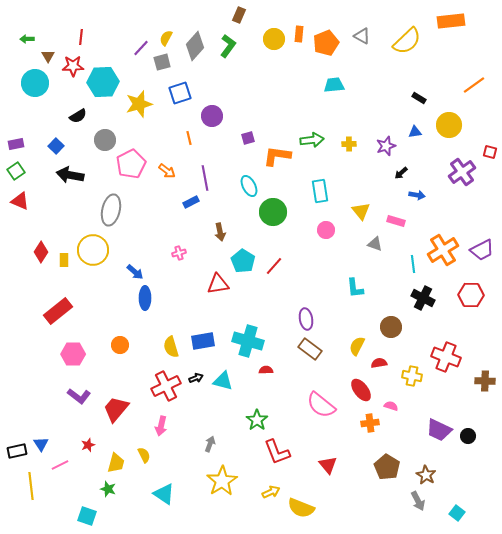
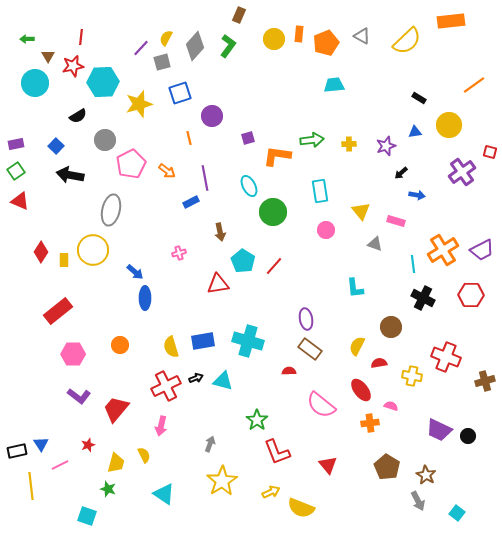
red star at (73, 66): rotated 10 degrees counterclockwise
red semicircle at (266, 370): moved 23 px right, 1 px down
brown cross at (485, 381): rotated 18 degrees counterclockwise
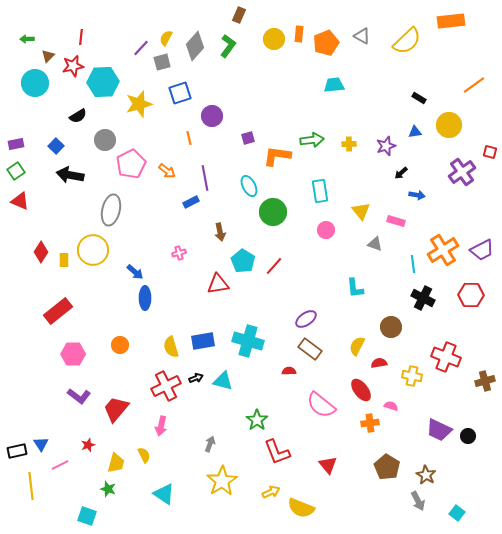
brown triangle at (48, 56): rotated 16 degrees clockwise
purple ellipse at (306, 319): rotated 65 degrees clockwise
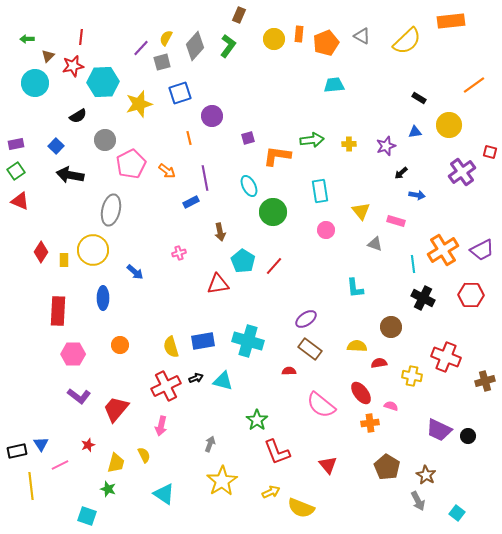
blue ellipse at (145, 298): moved 42 px left
red rectangle at (58, 311): rotated 48 degrees counterclockwise
yellow semicircle at (357, 346): rotated 66 degrees clockwise
red ellipse at (361, 390): moved 3 px down
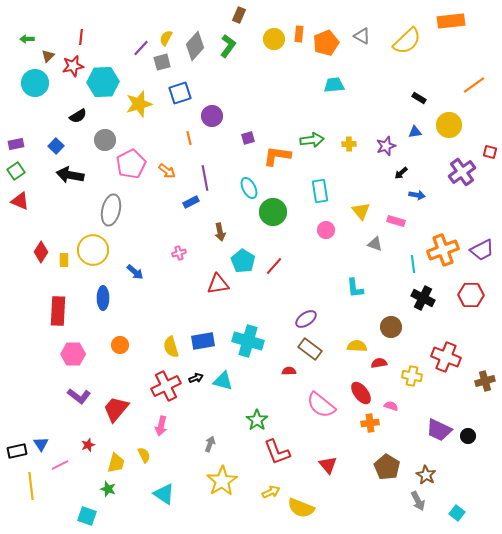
cyan ellipse at (249, 186): moved 2 px down
orange cross at (443, 250): rotated 12 degrees clockwise
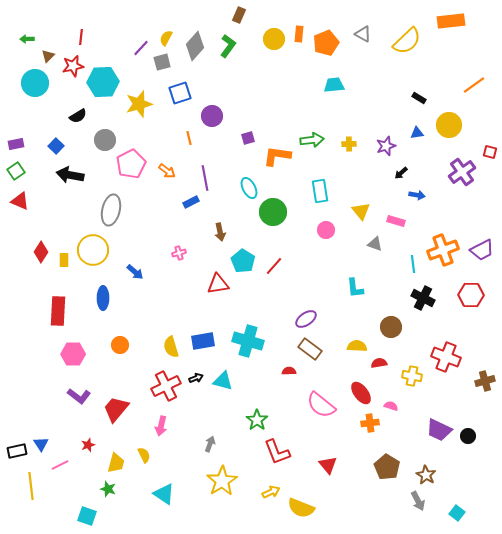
gray triangle at (362, 36): moved 1 px right, 2 px up
blue triangle at (415, 132): moved 2 px right, 1 px down
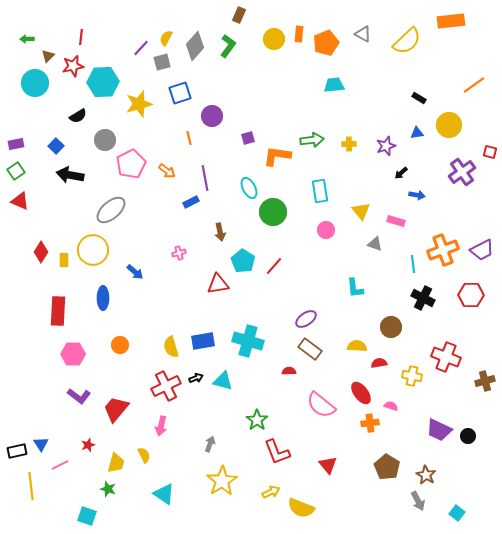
gray ellipse at (111, 210): rotated 36 degrees clockwise
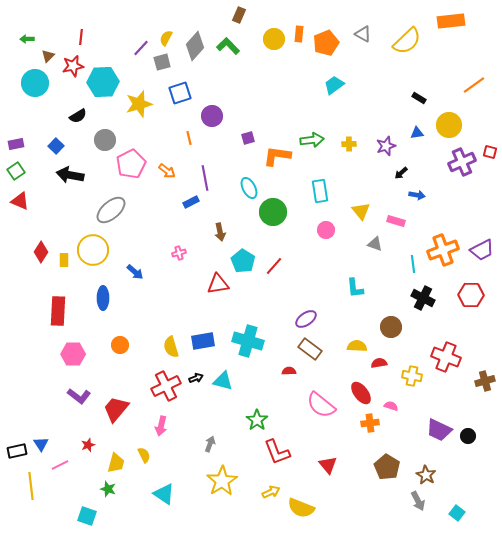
green L-shape at (228, 46): rotated 80 degrees counterclockwise
cyan trapezoid at (334, 85): rotated 30 degrees counterclockwise
purple cross at (462, 172): moved 10 px up; rotated 12 degrees clockwise
